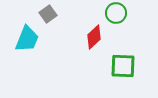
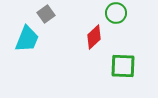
gray square: moved 2 px left
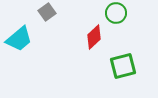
gray square: moved 1 px right, 2 px up
cyan trapezoid: moved 8 px left; rotated 28 degrees clockwise
green square: rotated 16 degrees counterclockwise
